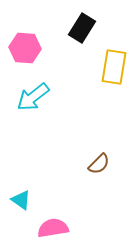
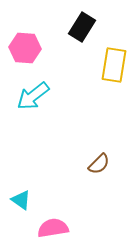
black rectangle: moved 1 px up
yellow rectangle: moved 2 px up
cyan arrow: moved 1 px up
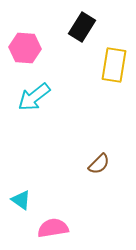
cyan arrow: moved 1 px right, 1 px down
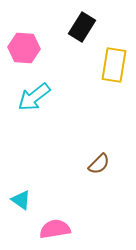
pink hexagon: moved 1 px left
pink semicircle: moved 2 px right, 1 px down
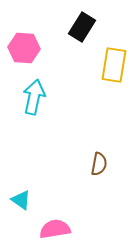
cyan arrow: rotated 140 degrees clockwise
brown semicircle: rotated 35 degrees counterclockwise
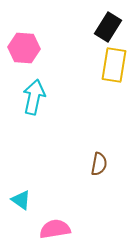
black rectangle: moved 26 px right
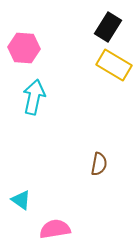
yellow rectangle: rotated 68 degrees counterclockwise
